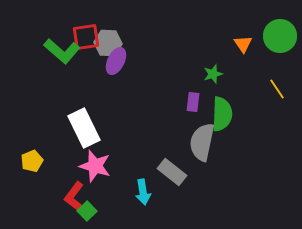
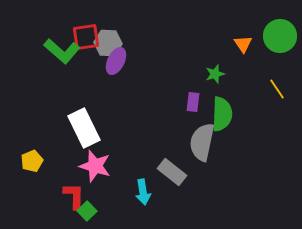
green star: moved 2 px right
red L-shape: rotated 144 degrees clockwise
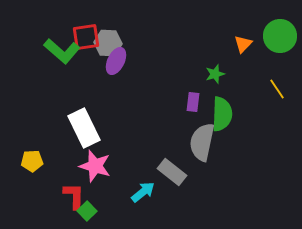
orange triangle: rotated 18 degrees clockwise
yellow pentagon: rotated 20 degrees clockwise
cyan arrow: rotated 120 degrees counterclockwise
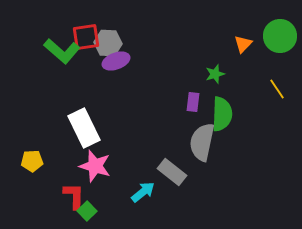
purple ellipse: rotated 44 degrees clockwise
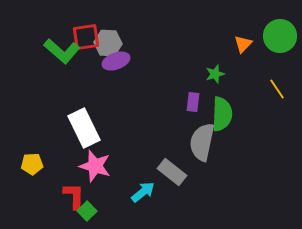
yellow pentagon: moved 3 px down
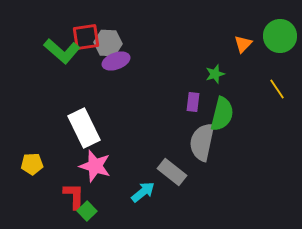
green semicircle: rotated 12 degrees clockwise
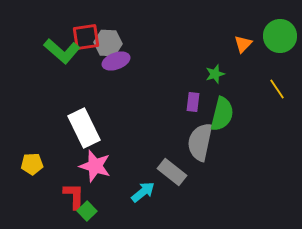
gray semicircle: moved 2 px left
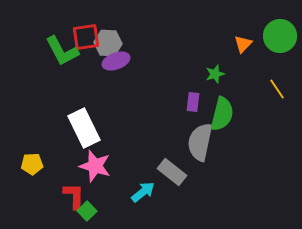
green L-shape: rotated 21 degrees clockwise
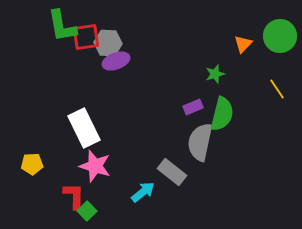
green L-shape: moved 25 px up; rotated 18 degrees clockwise
purple rectangle: moved 5 px down; rotated 60 degrees clockwise
